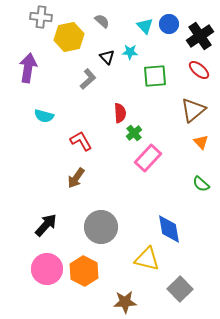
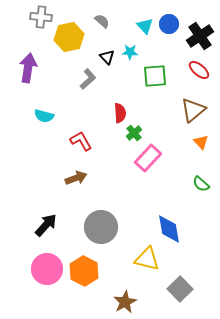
brown arrow: rotated 145 degrees counterclockwise
brown star: rotated 25 degrees counterclockwise
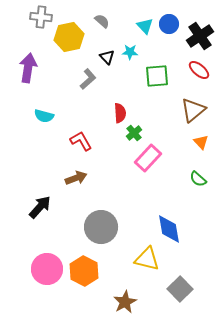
green square: moved 2 px right
green semicircle: moved 3 px left, 5 px up
black arrow: moved 6 px left, 18 px up
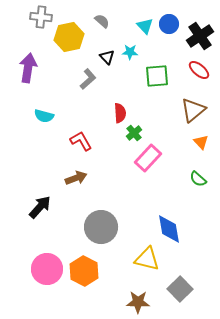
brown star: moved 13 px right; rotated 30 degrees clockwise
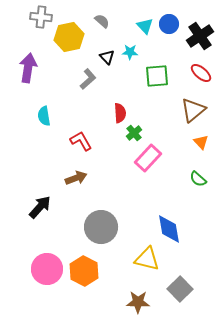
red ellipse: moved 2 px right, 3 px down
cyan semicircle: rotated 66 degrees clockwise
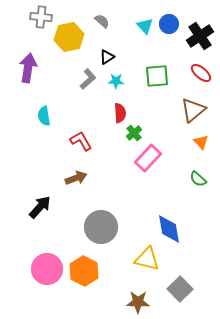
cyan star: moved 14 px left, 29 px down
black triangle: rotated 42 degrees clockwise
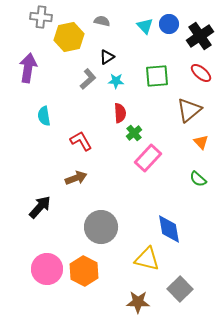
gray semicircle: rotated 28 degrees counterclockwise
brown triangle: moved 4 px left
